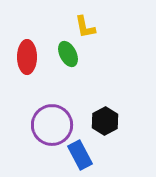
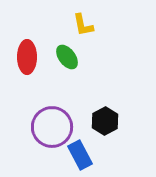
yellow L-shape: moved 2 px left, 2 px up
green ellipse: moved 1 px left, 3 px down; rotated 10 degrees counterclockwise
purple circle: moved 2 px down
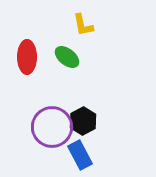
green ellipse: rotated 15 degrees counterclockwise
black hexagon: moved 22 px left
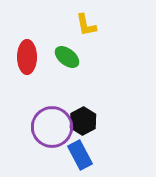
yellow L-shape: moved 3 px right
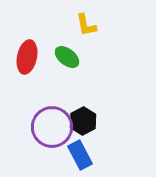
red ellipse: rotated 12 degrees clockwise
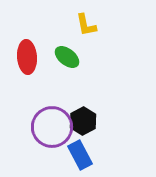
red ellipse: rotated 16 degrees counterclockwise
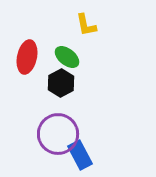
red ellipse: rotated 16 degrees clockwise
black hexagon: moved 22 px left, 38 px up
purple circle: moved 6 px right, 7 px down
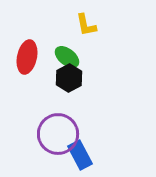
black hexagon: moved 8 px right, 5 px up
